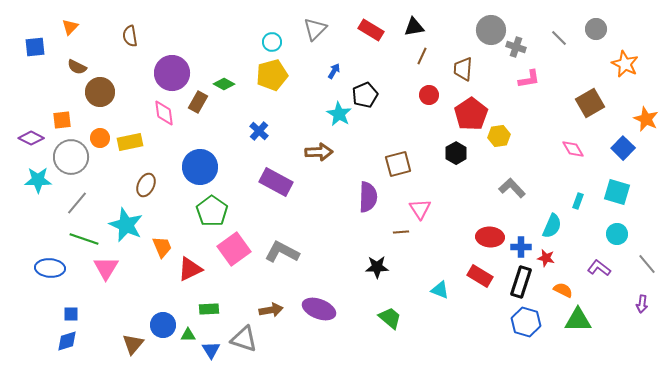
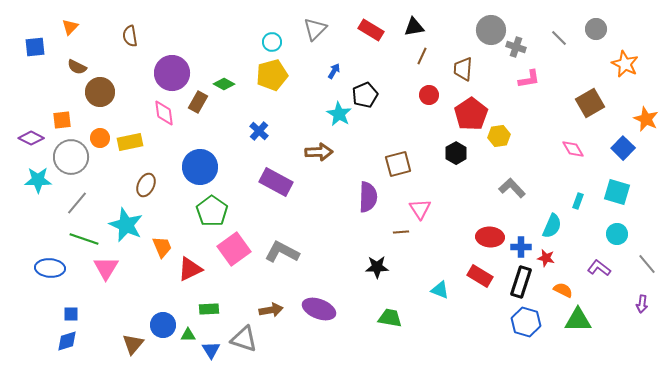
green trapezoid at (390, 318): rotated 30 degrees counterclockwise
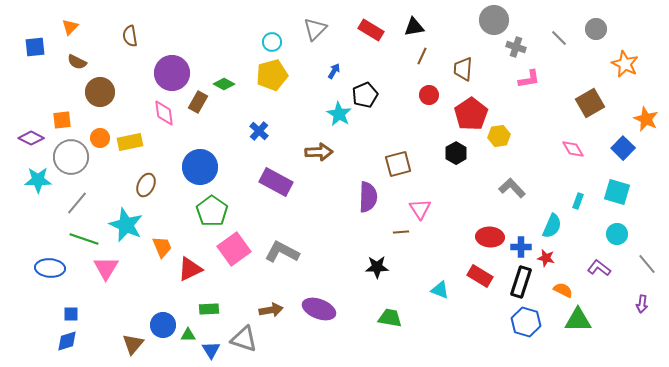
gray circle at (491, 30): moved 3 px right, 10 px up
brown semicircle at (77, 67): moved 5 px up
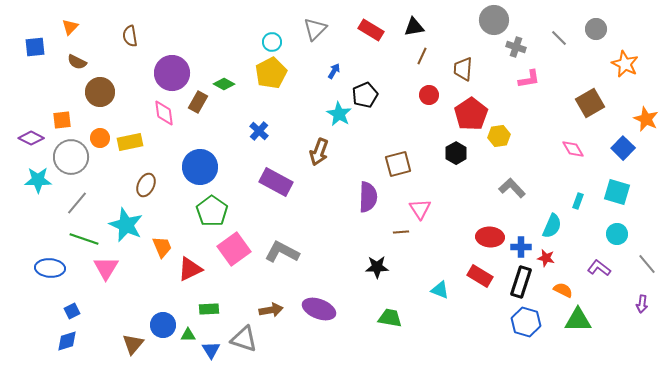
yellow pentagon at (272, 75): moved 1 px left, 2 px up; rotated 12 degrees counterclockwise
brown arrow at (319, 152): rotated 112 degrees clockwise
blue square at (71, 314): moved 1 px right, 3 px up; rotated 28 degrees counterclockwise
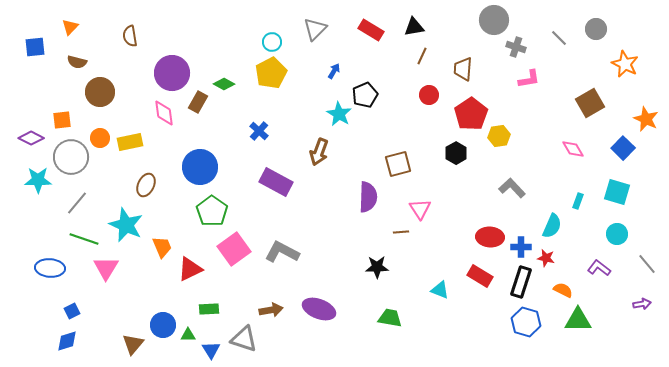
brown semicircle at (77, 62): rotated 12 degrees counterclockwise
purple arrow at (642, 304): rotated 108 degrees counterclockwise
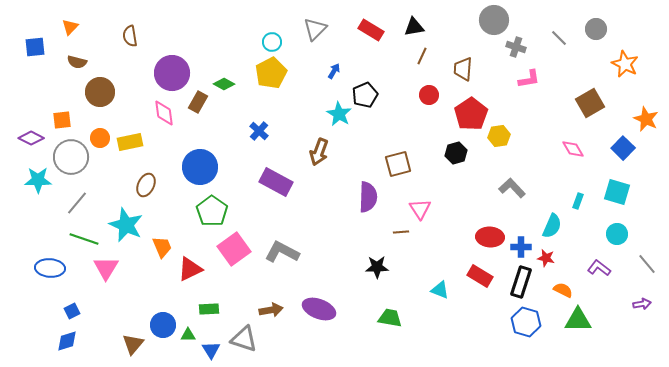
black hexagon at (456, 153): rotated 15 degrees clockwise
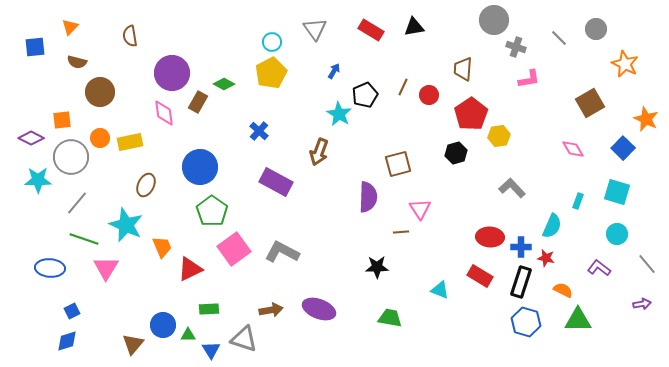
gray triangle at (315, 29): rotated 20 degrees counterclockwise
brown line at (422, 56): moved 19 px left, 31 px down
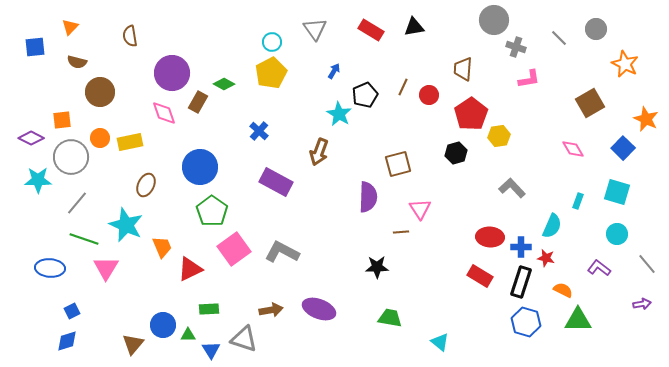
pink diamond at (164, 113): rotated 12 degrees counterclockwise
cyan triangle at (440, 290): moved 52 px down; rotated 18 degrees clockwise
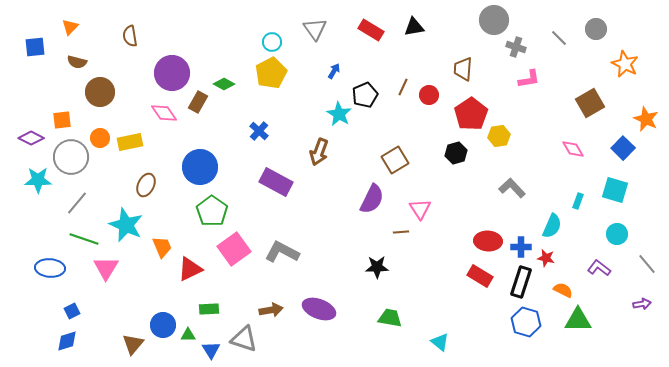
pink diamond at (164, 113): rotated 16 degrees counterclockwise
brown square at (398, 164): moved 3 px left, 4 px up; rotated 16 degrees counterclockwise
cyan square at (617, 192): moved 2 px left, 2 px up
purple semicircle at (368, 197): moved 4 px right, 2 px down; rotated 24 degrees clockwise
red ellipse at (490, 237): moved 2 px left, 4 px down
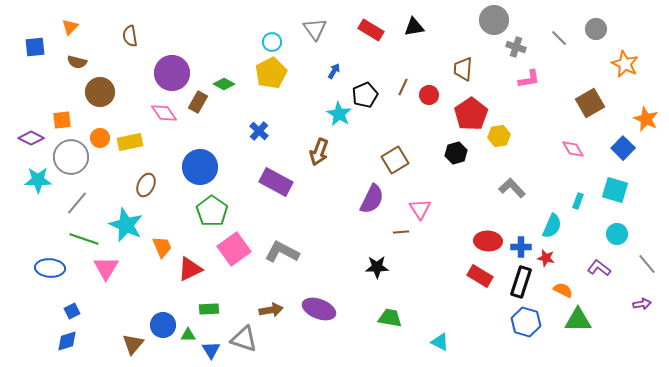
cyan triangle at (440, 342): rotated 12 degrees counterclockwise
